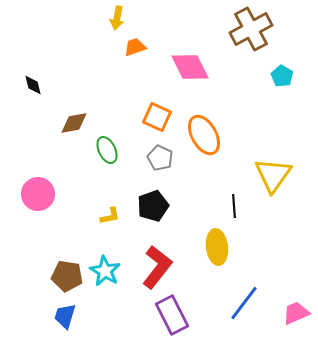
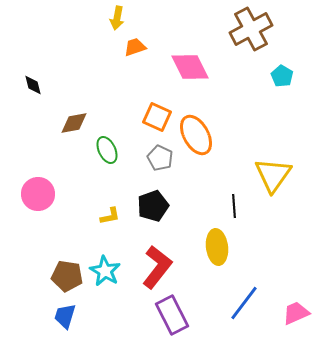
orange ellipse: moved 8 px left
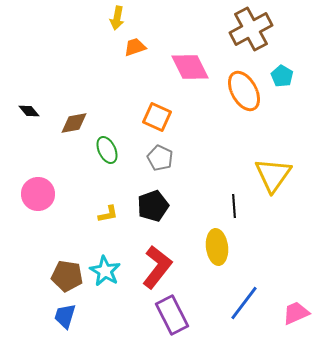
black diamond: moved 4 px left, 26 px down; rotated 25 degrees counterclockwise
orange ellipse: moved 48 px right, 44 px up
yellow L-shape: moved 2 px left, 2 px up
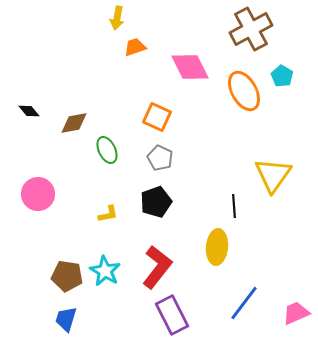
black pentagon: moved 3 px right, 4 px up
yellow ellipse: rotated 12 degrees clockwise
blue trapezoid: moved 1 px right, 3 px down
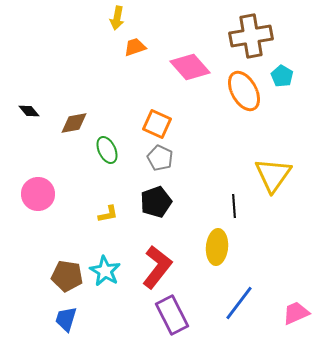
brown cross: moved 7 px down; rotated 18 degrees clockwise
pink diamond: rotated 15 degrees counterclockwise
orange square: moved 7 px down
blue line: moved 5 px left
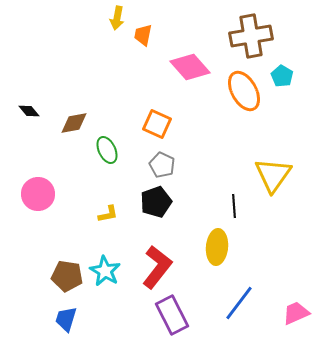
orange trapezoid: moved 8 px right, 12 px up; rotated 60 degrees counterclockwise
gray pentagon: moved 2 px right, 7 px down
